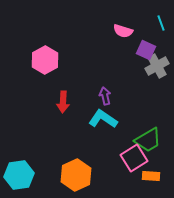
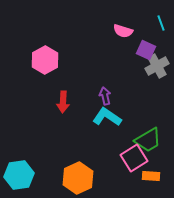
cyan L-shape: moved 4 px right, 2 px up
orange hexagon: moved 2 px right, 3 px down
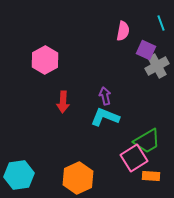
pink semicircle: rotated 96 degrees counterclockwise
cyan L-shape: moved 2 px left; rotated 12 degrees counterclockwise
green trapezoid: moved 1 px left, 1 px down
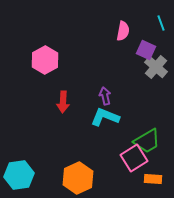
gray cross: moved 1 px left, 1 px down; rotated 20 degrees counterclockwise
orange rectangle: moved 2 px right, 3 px down
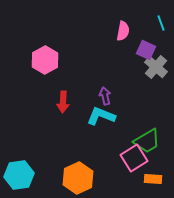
cyan L-shape: moved 4 px left, 1 px up
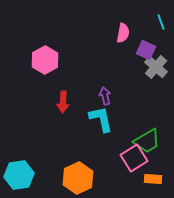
cyan line: moved 1 px up
pink semicircle: moved 2 px down
cyan L-shape: moved 3 px down; rotated 56 degrees clockwise
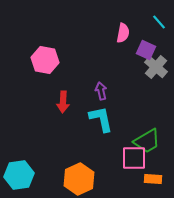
cyan line: moved 2 px left; rotated 21 degrees counterclockwise
pink hexagon: rotated 20 degrees counterclockwise
purple arrow: moved 4 px left, 5 px up
pink square: rotated 32 degrees clockwise
orange hexagon: moved 1 px right, 1 px down
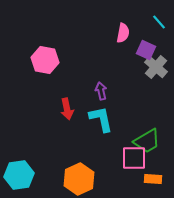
red arrow: moved 4 px right, 7 px down; rotated 15 degrees counterclockwise
